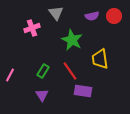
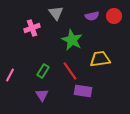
yellow trapezoid: rotated 90 degrees clockwise
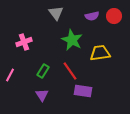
pink cross: moved 8 px left, 14 px down
yellow trapezoid: moved 6 px up
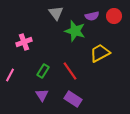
green star: moved 3 px right, 9 px up; rotated 10 degrees counterclockwise
yellow trapezoid: rotated 20 degrees counterclockwise
purple rectangle: moved 10 px left, 8 px down; rotated 24 degrees clockwise
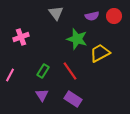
green star: moved 2 px right, 8 px down
pink cross: moved 3 px left, 5 px up
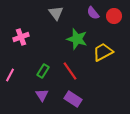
purple semicircle: moved 1 px right, 3 px up; rotated 64 degrees clockwise
yellow trapezoid: moved 3 px right, 1 px up
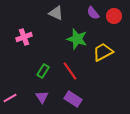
gray triangle: rotated 28 degrees counterclockwise
pink cross: moved 3 px right
pink line: moved 23 px down; rotated 32 degrees clockwise
purple triangle: moved 2 px down
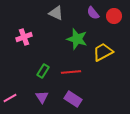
red line: moved 1 px right, 1 px down; rotated 60 degrees counterclockwise
